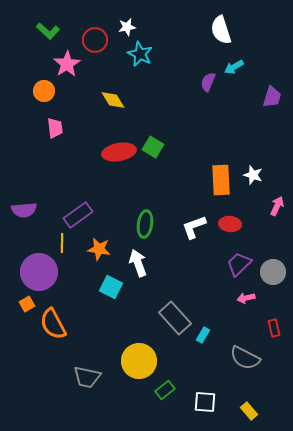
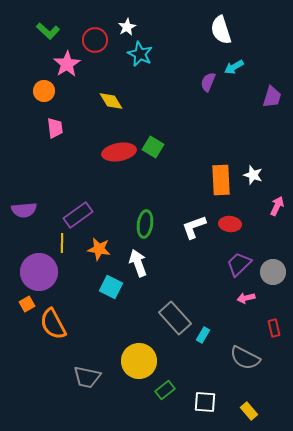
white star at (127, 27): rotated 18 degrees counterclockwise
yellow diamond at (113, 100): moved 2 px left, 1 px down
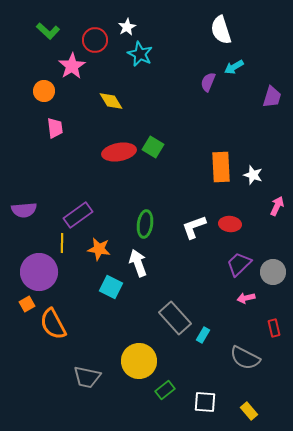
pink star at (67, 64): moved 5 px right, 2 px down
orange rectangle at (221, 180): moved 13 px up
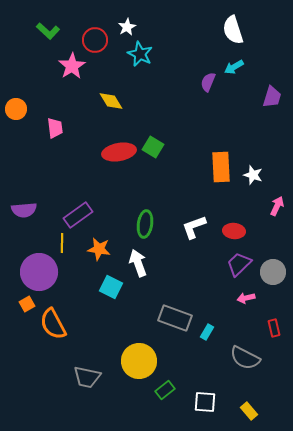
white semicircle at (221, 30): moved 12 px right
orange circle at (44, 91): moved 28 px left, 18 px down
red ellipse at (230, 224): moved 4 px right, 7 px down
gray rectangle at (175, 318): rotated 28 degrees counterclockwise
cyan rectangle at (203, 335): moved 4 px right, 3 px up
